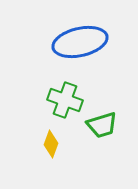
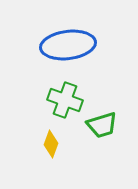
blue ellipse: moved 12 px left, 3 px down; rotated 6 degrees clockwise
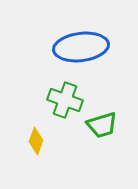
blue ellipse: moved 13 px right, 2 px down
yellow diamond: moved 15 px left, 3 px up
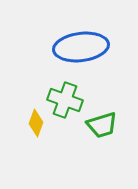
yellow diamond: moved 18 px up
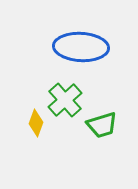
blue ellipse: rotated 10 degrees clockwise
green cross: rotated 28 degrees clockwise
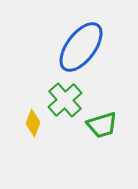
blue ellipse: rotated 56 degrees counterclockwise
yellow diamond: moved 3 px left
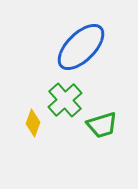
blue ellipse: rotated 8 degrees clockwise
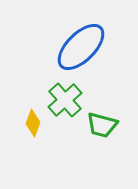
green trapezoid: rotated 32 degrees clockwise
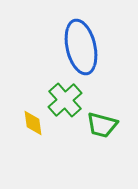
blue ellipse: rotated 58 degrees counterclockwise
yellow diamond: rotated 28 degrees counterclockwise
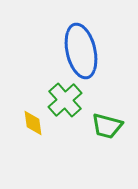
blue ellipse: moved 4 px down
green trapezoid: moved 5 px right, 1 px down
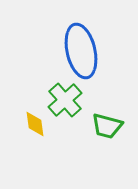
yellow diamond: moved 2 px right, 1 px down
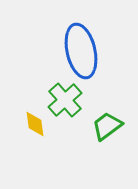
green trapezoid: rotated 128 degrees clockwise
